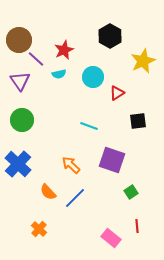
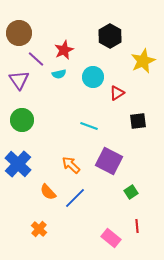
brown circle: moved 7 px up
purple triangle: moved 1 px left, 1 px up
purple square: moved 3 px left, 1 px down; rotated 8 degrees clockwise
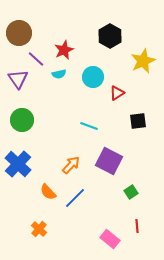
purple triangle: moved 1 px left, 1 px up
orange arrow: rotated 90 degrees clockwise
pink rectangle: moved 1 px left, 1 px down
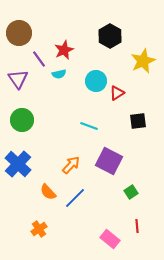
purple line: moved 3 px right; rotated 12 degrees clockwise
cyan circle: moved 3 px right, 4 px down
orange cross: rotated 14 degrees clockwise
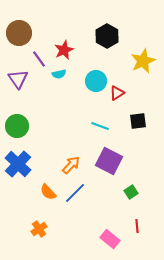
black hexagon: moved 3 px left
green circle: moved 5 px left, 6 px down
cyan line: moved 11 px right
blue line: moved 5 px up
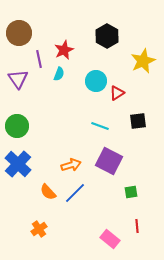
purple line: rotated 24 degrees clockwise
cyan semicircle: rotated 56 degrees counterclockwise
orange arrow: rotated 30 degrees clockwise
green square: rotated 24 degrees clockwise
